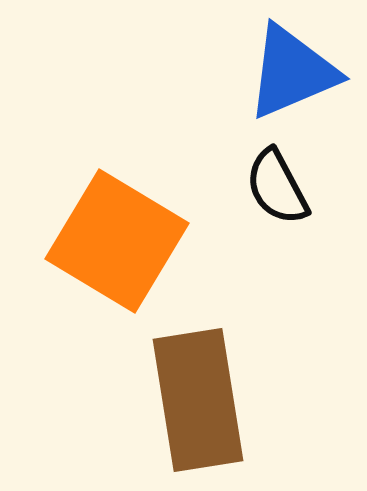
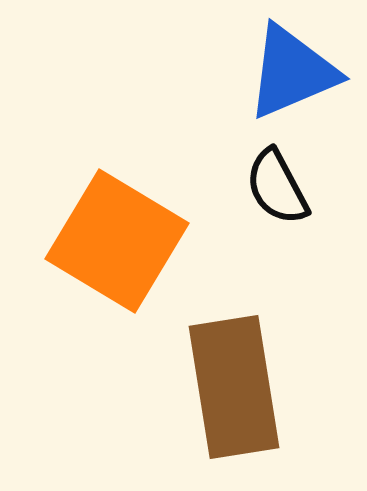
brown rectangle: moved 36 px right, 13 px up
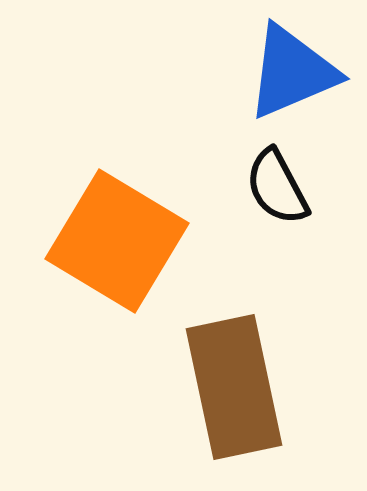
brown rectangle: rotated 3 degrees counterclockwise
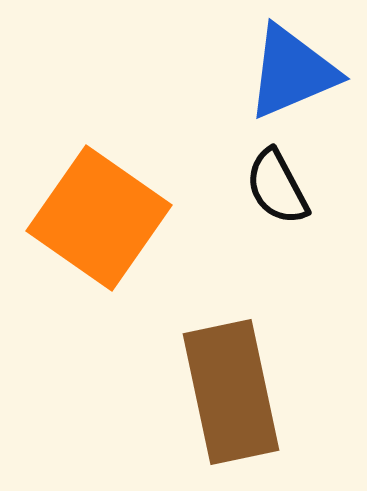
orange square: moved 18 px left, 23 px up; rotated 4 degrees clockwise
brown rectangle: moved 3 px left, 5 px down
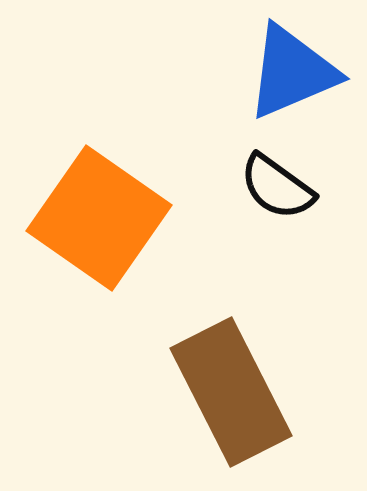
black semicircle: rotated 26 degrees counterclockwise
brown rectangle: rotated 15 degrees counterclockwise
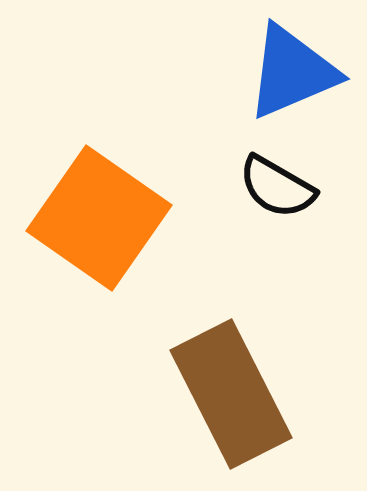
black semicircle: rotated 6 degrees counterclockwise
brown rectangle: moved 2 px down
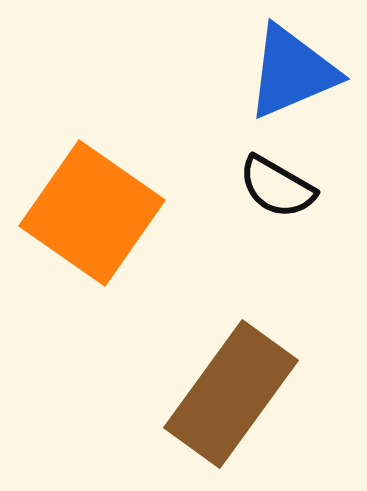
orange square: moved 7 px left, 5 px up
brown rectangle: rotated 63 degrees clockwise
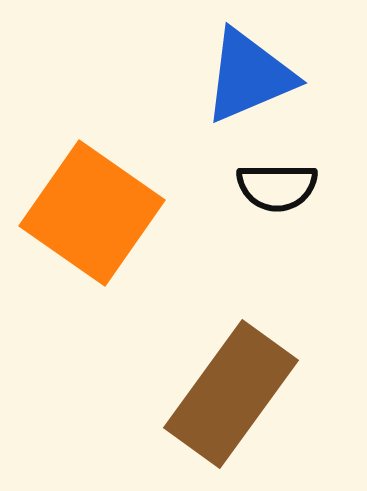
blue triangle: moved 43 px left, 4 px down
black semicircle: rotated 30 degrees counterclockwise
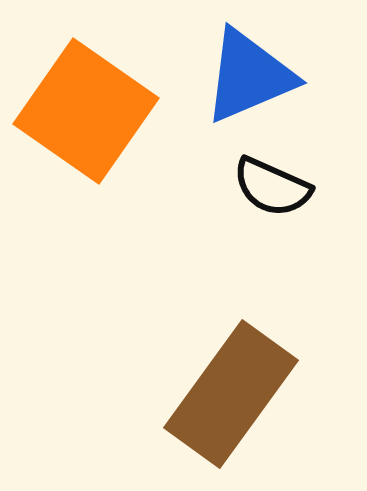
black semicircle: moved 5 px left; rotated 24 degrees clockwise
orange square: moved 6 px left, 102 px up
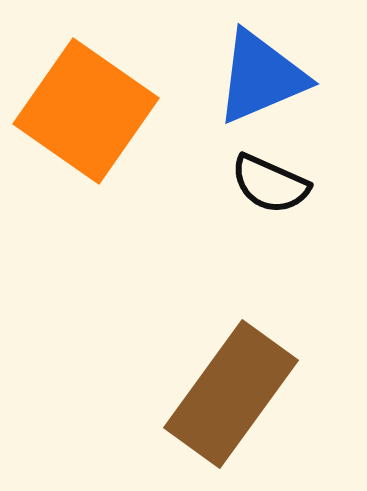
blue triangle: moved 12 px right, 1 px down
black semicircle: moved 2 px left, 3 px up
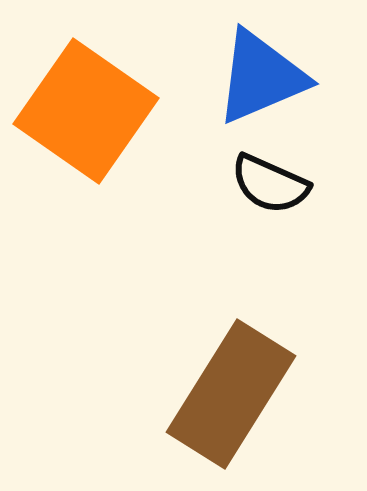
brown rectangle: rotated 4 degrees counterclockwise
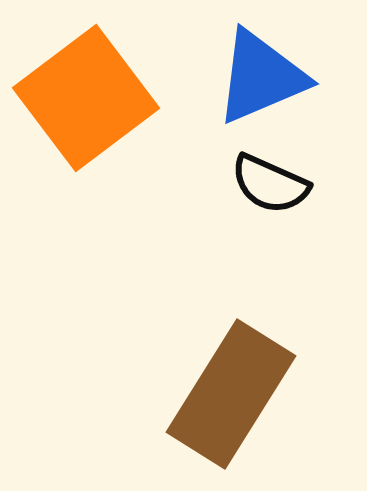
orange square: moved 13 px up; rotated 18 degrees clockwise
